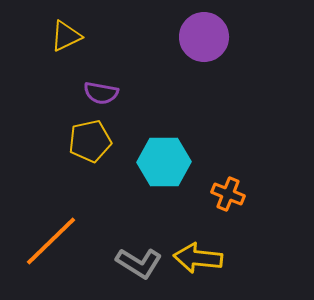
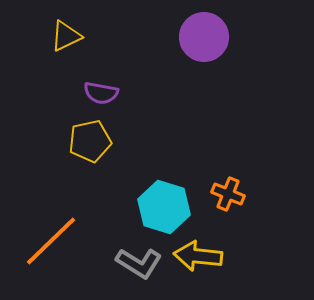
cyan hexagon: moved 45 px down; rotated 18 degrees clockwise
yellow arrow: moved 2 px up
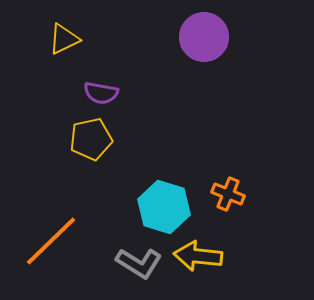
yellow triangle: moved 2 px left, 3 px down
yellow pentagon: moved 1 px right, 2 px up
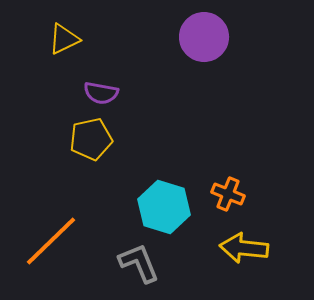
yellow arrow: moved 46 px right, 8 px up
gray L-shape: rotated 144 degrees counterclockwise
